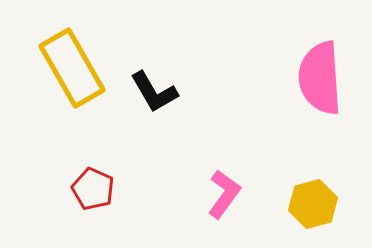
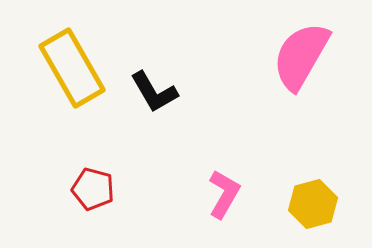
pink semicircle: moved 19 px left, 22 px up; rotated 34 degrees clockwise
red pentagon: rotated 9 degrees counterclockwise
pink L-shape: rotated 6 degrees counterclockwise
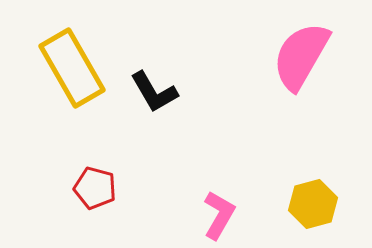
red pentagon: moved 2 px right, 1 px up
pink L-shape: moved 5 px left, 21 px down
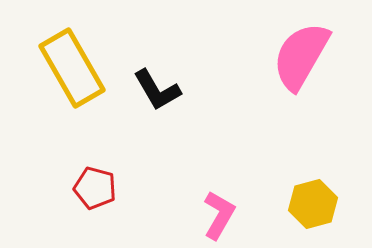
black L-shape: moved 3 px right, 2 px up
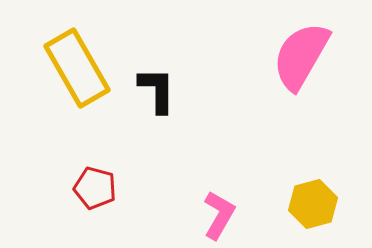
yellow rectangle: moved 5 px right
black L-shape: rotated 150 degrees counterclockwise
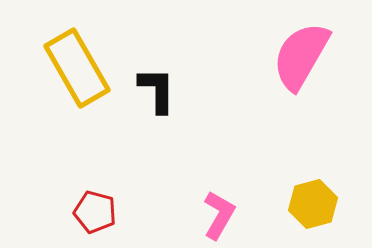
red pentagon: moved 24 px down
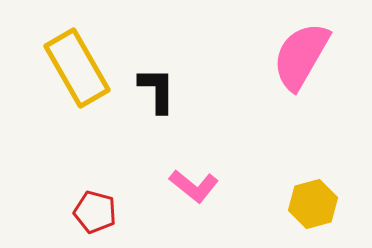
pink L-shape: moved 25 px left, 29 px up; rotated 99 degrees clockwise
